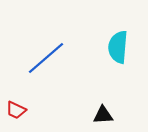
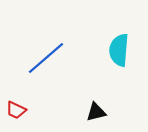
cyan semicircle: moved 1 px right, 3 px down
black triangle: moved 7 px left, 3 px up; rotated 10 degrees counterclockwise
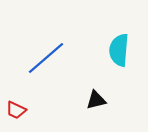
black triangle: moved 12 px up
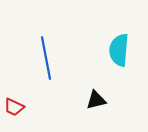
blue line: rotated 60 degrees counterclockwise
red trapezoid: moved 2 px left, 3 px up
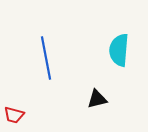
black triangle: moved 1 px right, 1 px up
red trapezoid: moved 8 px down; rotated 10 degrees counterclockwise
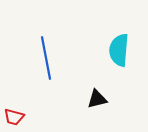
red trapezoid: moved 2 px down
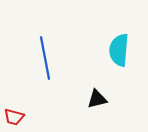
blue line: moved 1 px left
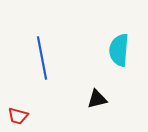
blue line: moved 3 px left
red trapezoid: moved 4 px right, 1 px up
